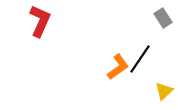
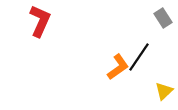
black line: moved 1 px left, 2 px up
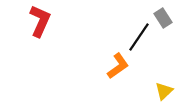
black line: moved 20 px up
orange L-shape: moved 1 px up
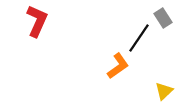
red L-shape: moved 3 px left
black line: moved 1 px down
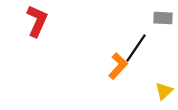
gray rectangle: rotated 54 degrees counterclockwise
black line: moved 3 px left, 10 px down
orange L-shape: rotated 12 degrees counterclockwise
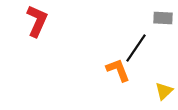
orange L-shape: moved 4 px down; rotated 64 degrees counterclockwise
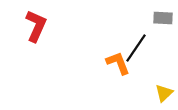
red L-shape: moved 1 px left, 5 px down
orange L-shape: moved 7 px up
yellow triangle: moved 2 px down
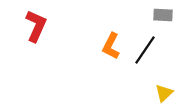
gray rectangle: moved 3 px up
black line: moved 9 px right, 2 px down
orange L-shape: moved 7 px left, 17 px up; rotated 132 degrees counterclockwise
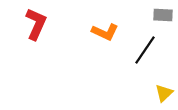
red L-shape: moved 2 px up
orange L-shape: moved 6 px left, 14 px up; rotated 92 degrees counterclockwise
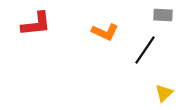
red L-shape: rotated 60 degrees clockwise
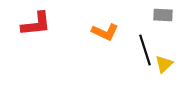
black line: rotated 52 degrees counterclockwise
yellow triangle: moved 29 px up
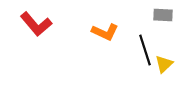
red L-shape: rotated 56 degrees clockwise
